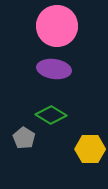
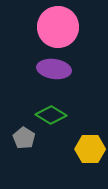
pink circle: moved 1 px right, 1 px down
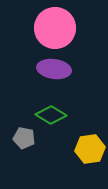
pink circle: moved 3 px left, 1 px down
gray pentagon: rotated 20 degrees counterclockwise
yellow hexagon: rotated 8 degrees counterclockwise
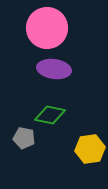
pink circle: moved 8 px left
green diamond: moved 1 px left; rotated 20 degrees counterclockwise
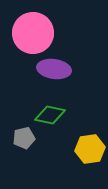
pink circle: moved 14 px left, 5 px down
gray pentagon: rotated 25 degrees counterclockwise
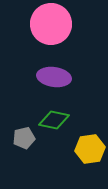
pink circle: moved 18 px right, 9 px up
purple ellipse: moved 8 px down
green diamond: moved 4 px right, 5 px down
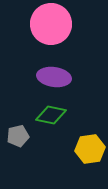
green diamond: moved 3 px left, 5 px up
gray pentagon: moved 6 px left, 2 px up
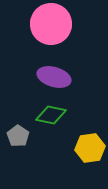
purple ellipse: rotated 8 degrees clockwise
gray pentagon: rotated 25 degrees counterclockwise
yellow hexagon: moved 1 px up
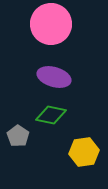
yellow hexagon: moved 6 px left, 4 px down
